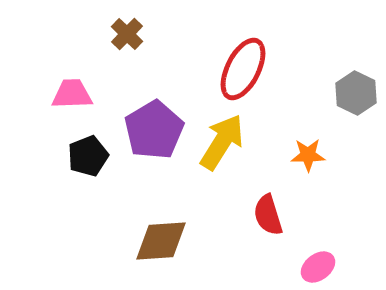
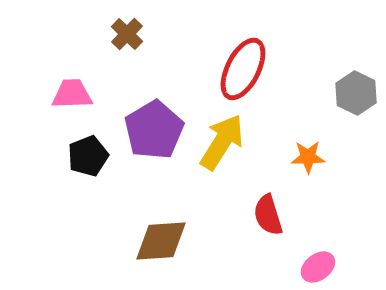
orange star: moved 2 px down
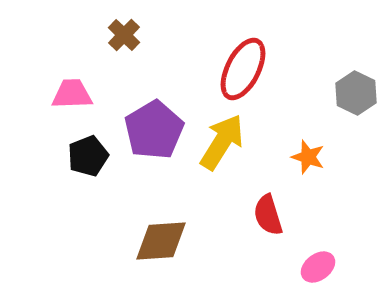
brown cross: moved 3 px left, 1 px down
orange star: rotated 20 degrees clockwise
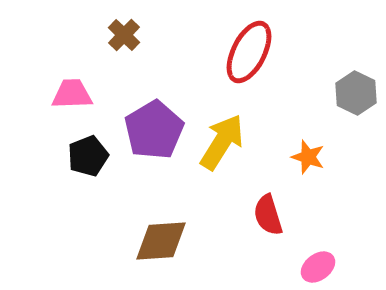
red ellipse: moved 6 px right, 17 px up
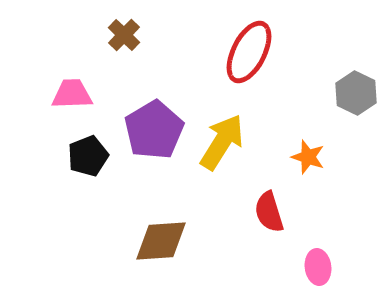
red semicircle: moved 1 px right, 3 px up
pink ellipse: rotated 60 degrees counterclockwise
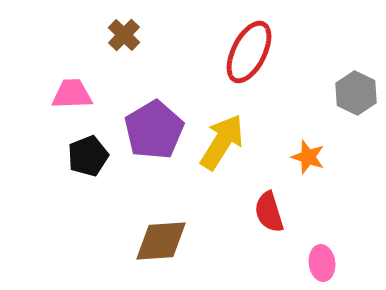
pink ellipse: moved 4 px right, 4 px up
